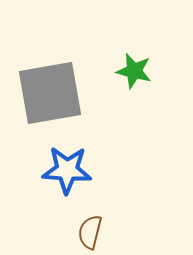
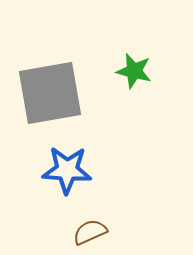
brown semicircle: rotated 52 degrees clockwise
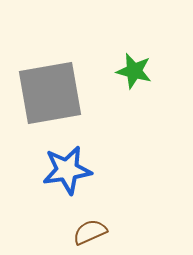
blue star: rotated 12 degrees counterclockwise
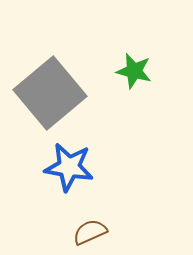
gray square: rotated 30 degrees counterclockwise
blue star: moved 2 px right, 3 px up; rotated 18 degrees clockwise
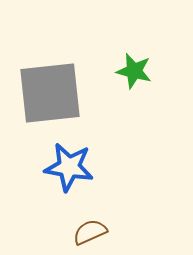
gray square: rotated 34 degrees clockwise
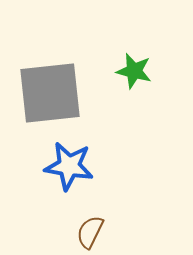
blue star: moved 1 px up
brown semicircle: rotated 40 degrees counterclockwise
